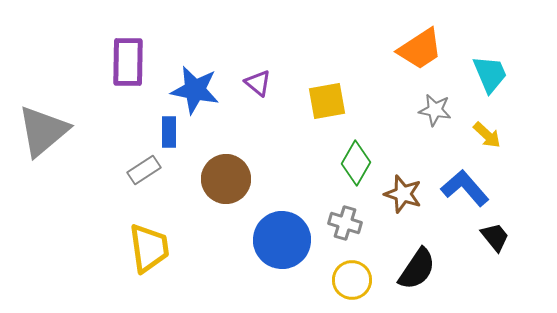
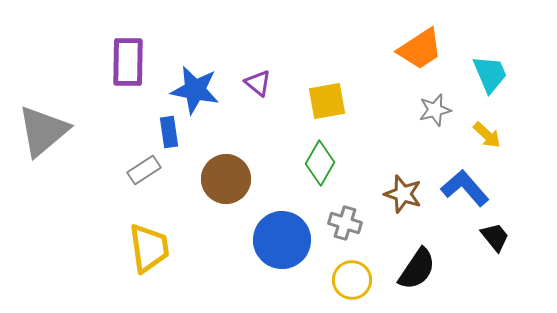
gray star: rotated 24 degrees counterclockwise
blue rectangle: rotated 8 degrees counterclockwise
green diamond: moved 36 px left
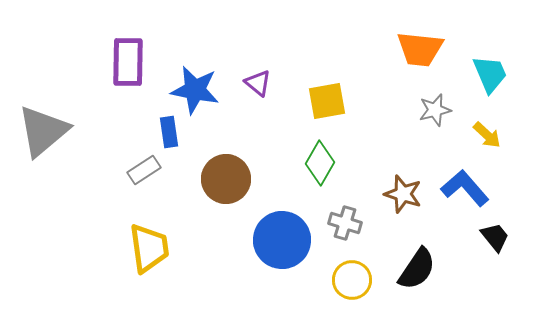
orange trapezoid: rotated 39 degrees clockwise
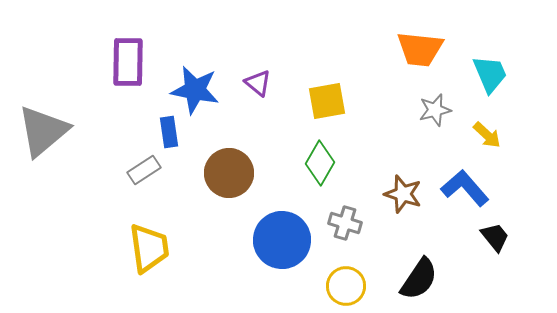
brown circle: moved 3 px right, 6 px up
black semicircle: moved 2 px right, 10 px down
yellow circle: moved 6 px left, 6 px down
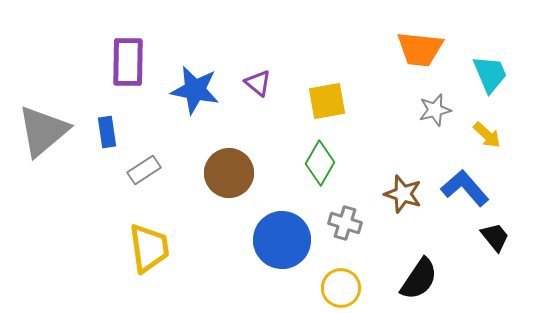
blue rectangle: moved 62 px left
yellow circle: moved 5 px left, 2 px down
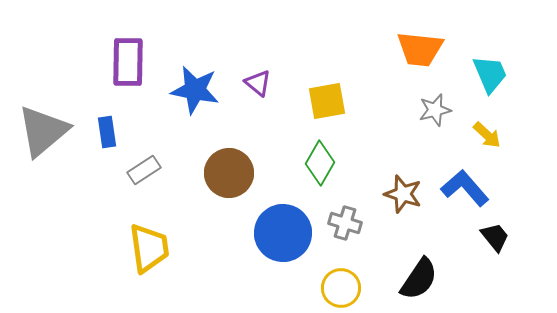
blue circle: moved 1 px right, 7 px up
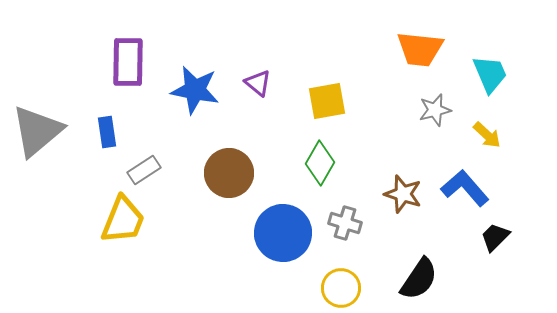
gray triangle: moved 6 px left
black trapezoid: rotated 96 degrees counterclockwise
yellow trapezoid: moved 26 px left, 28 px up; rotated 30 degrees clockwise
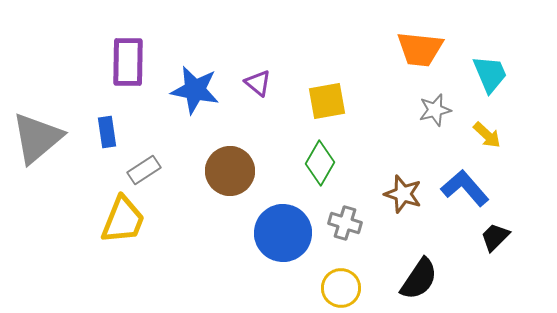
gray triangle: moved 7 px down
brown circle: moved 1 px right, 2 px up
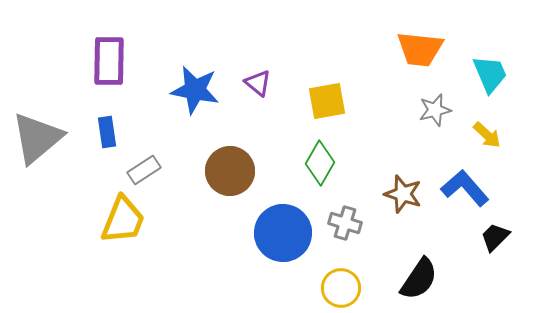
purple rectangle: moved 19 px left, 1 px up
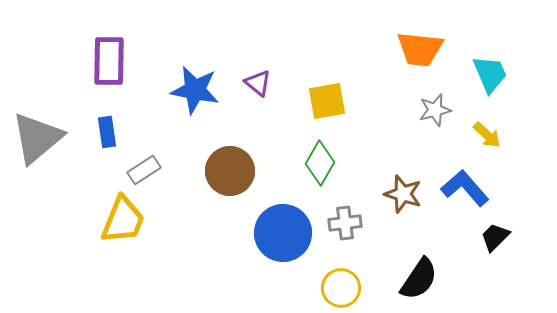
gray cross: rotated 24 degrees counterclockwise
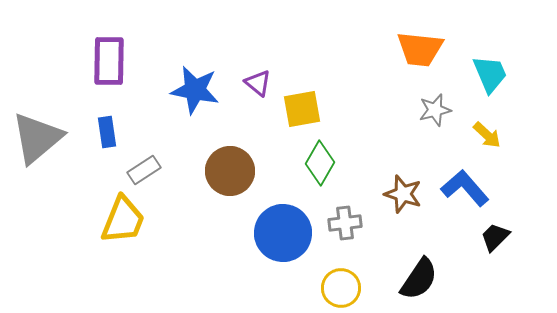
yellow square: moved 25 px left, 8 px down
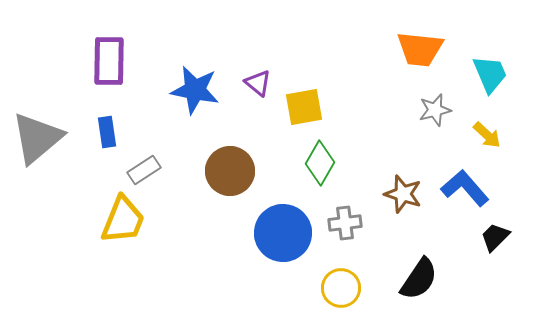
yellow square: moved 2 px right, 2 px up
